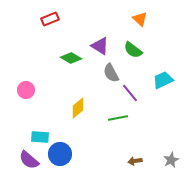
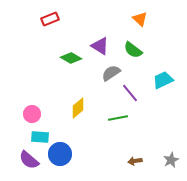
gray semicircle: rotated 84 degrees clockwise
pink circle: moved 6 px right, 24 px down
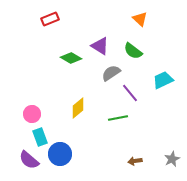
green semicircle: moved 1 px down
cyan rectangle: rotated 66 degrees clockwise
gray star: moved 1 px right, 1 px up
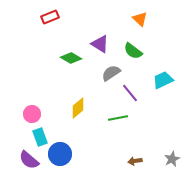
red rectangle: moved 2 px up
purple triangle: moved 2 px up
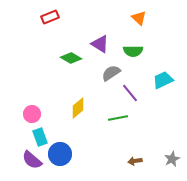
orange triangle: moved 1 px left, 1 px up
green semicircle: rotated 36 degrees counterclockwise
purple semicircle: moved 3 px right
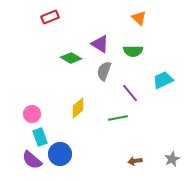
gray semicircle: moved 7 px left, 2 px up; rotated 36 degrees counterclockwise
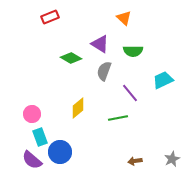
orange triangle: moved 15 px left
blue circle: moved 2 px up
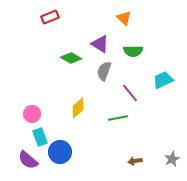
purple semicircle: moved 4 px left
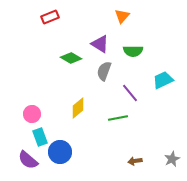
orange triangle: moved 2 px left, 2 px up; rotated 28 degrees clockwise
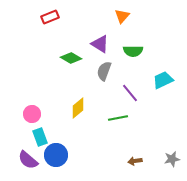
blue circle: moved 4 px left, 3 px down
gray star: rotated 14 degrees clockwise
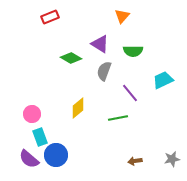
purple semicircle: moved 1 px right, 1 px up
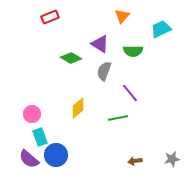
cyan trapezoid: moved 2 px left, 51 px up
